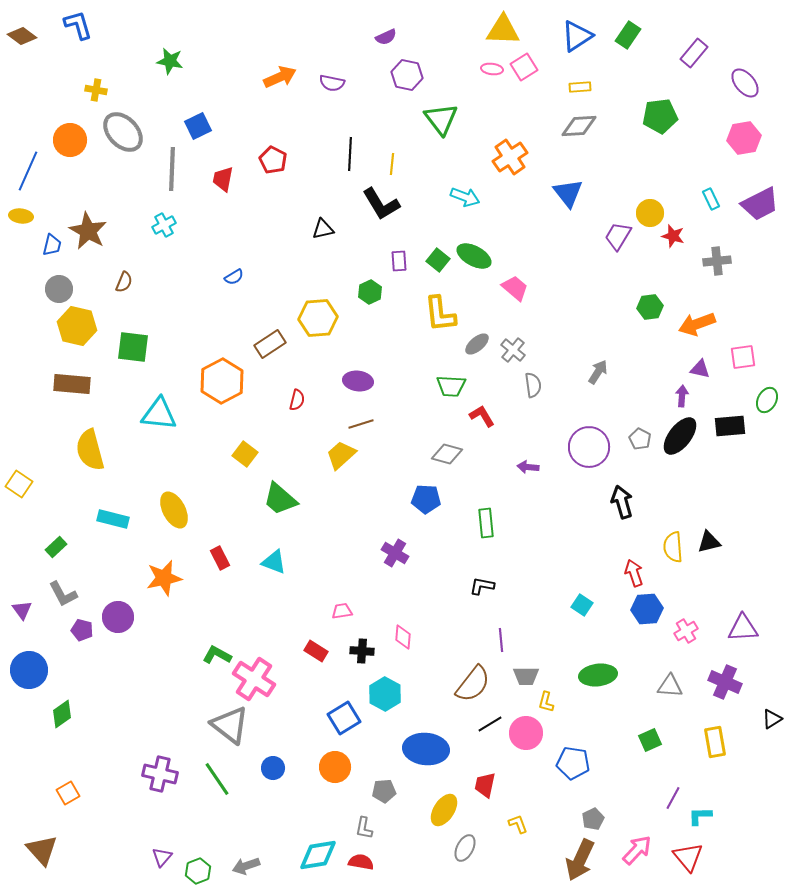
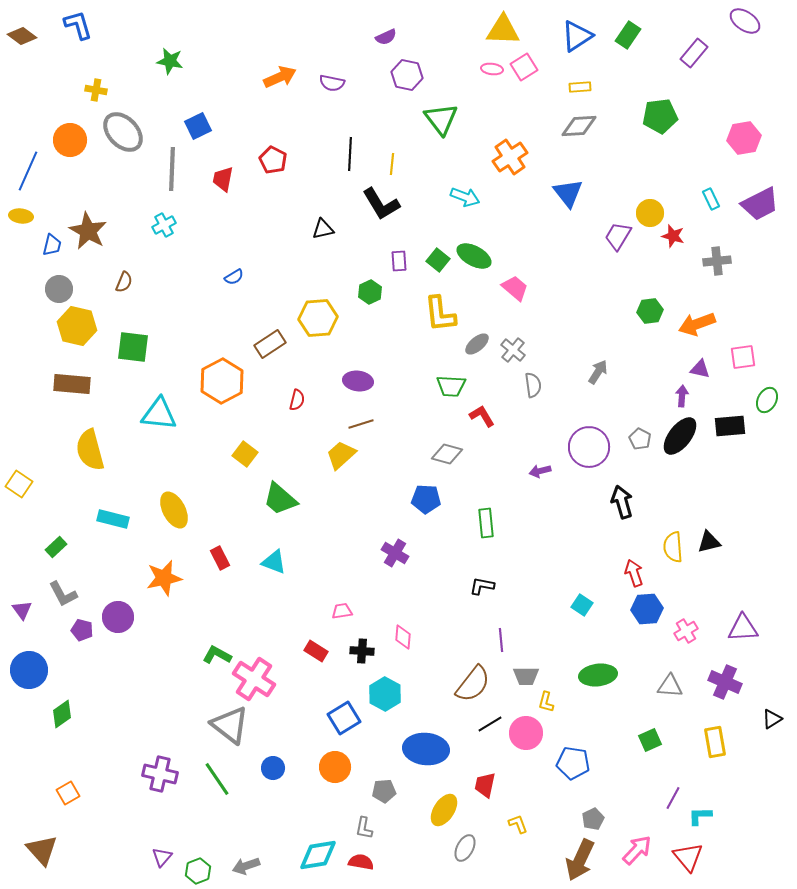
purple ellipse at (745, 83): moved 62 px up; rotated 16 degrees counterclockwise
green hexagon at (650, 307): moved 4 px down
purple arrow at (528, 467): moved 12 px right, 4 px down; rotated 20 degrees counterclockwise
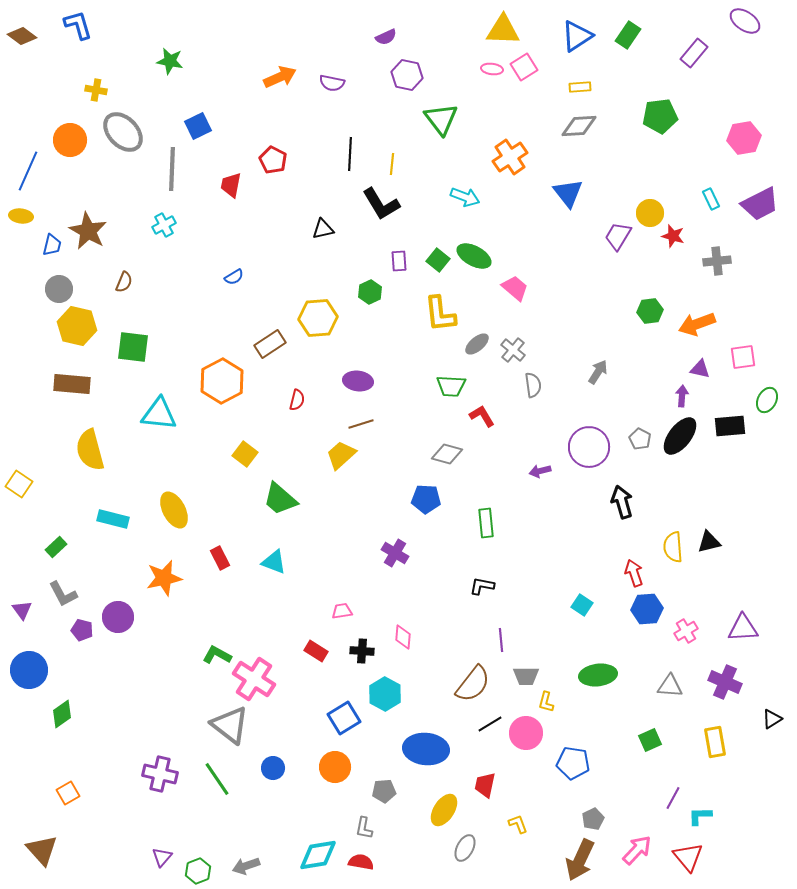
red trapezoid at (223, 179): moved 8 px right, 6 px down
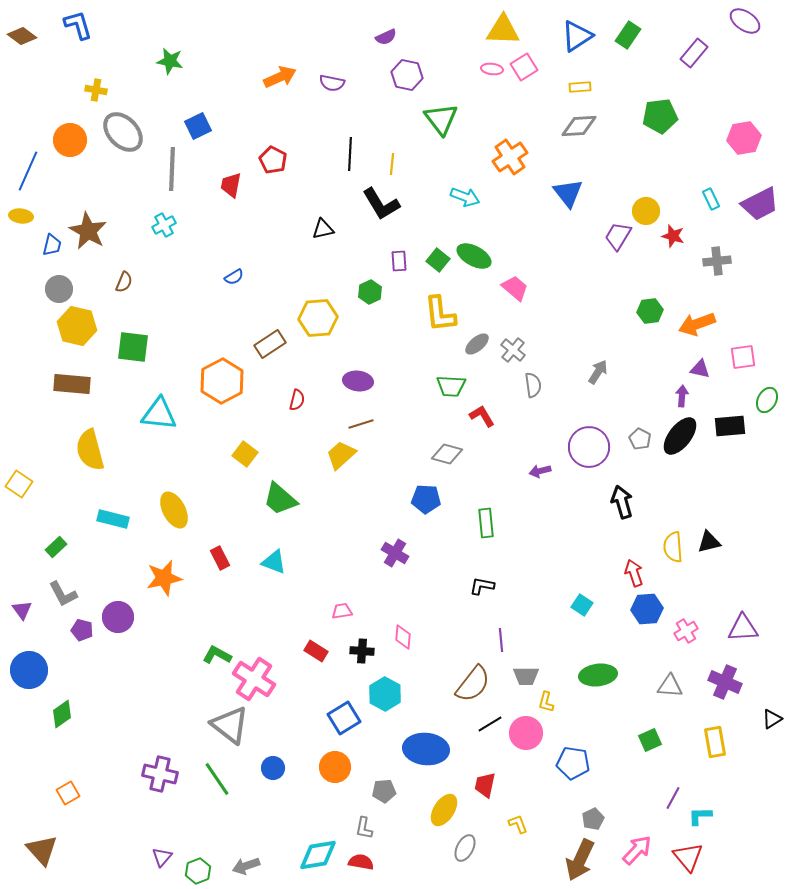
yellow circle at (650, 213): moved 4 px left, 2 px up
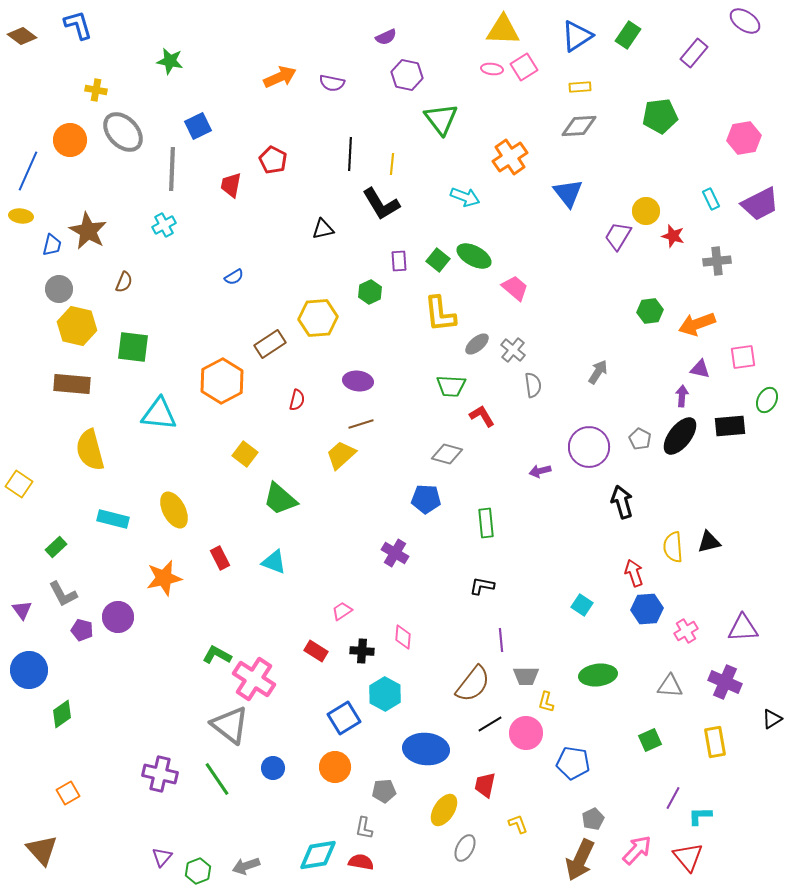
pink trapezoid at (342, 611): rotated 25 degrees counterclockwise
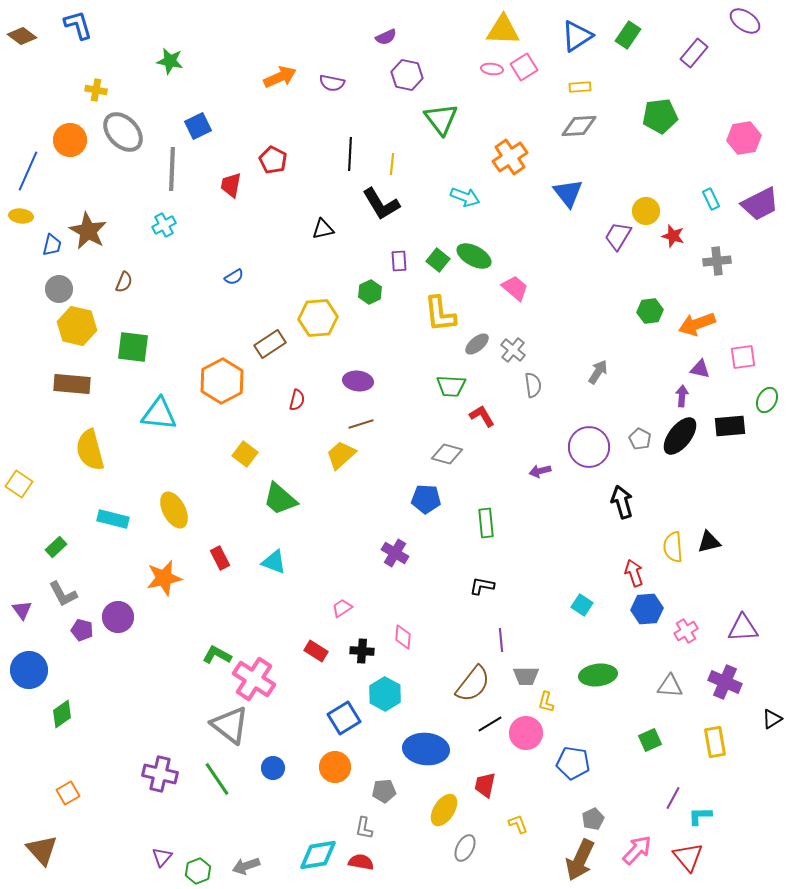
pink trapezoid at (342, 611): moved 3 px up
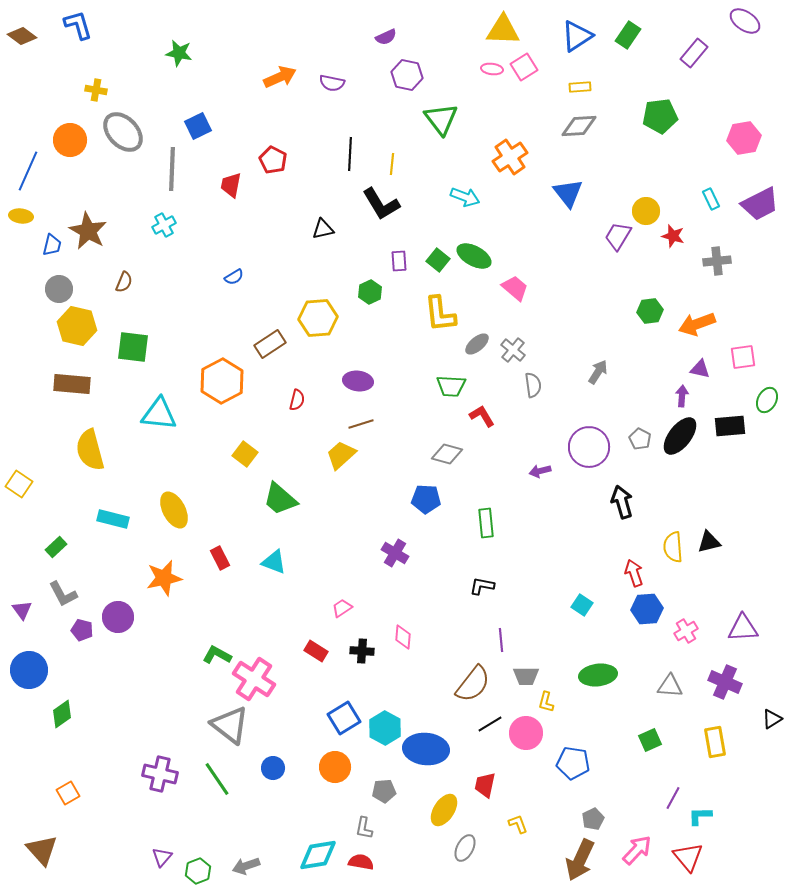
green star at (170, 61): moved 9 px right, 8 px up
cyan hexagon at (385, 694): moved 34 px down
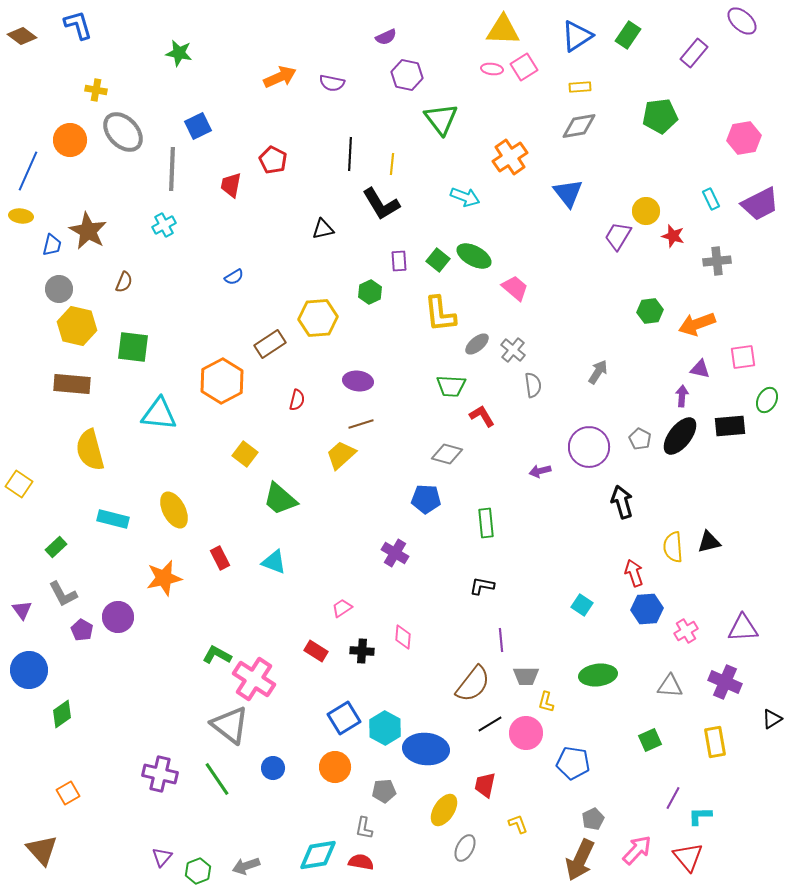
purple ellipse at (745, 21): moved 3 px left; rotated 8 degrees clockwise
gray diamond at (579, 126): rotated 6 degrees counterclockwise
purple pentagon at (82, 630): rotated 15 degrees clockwise
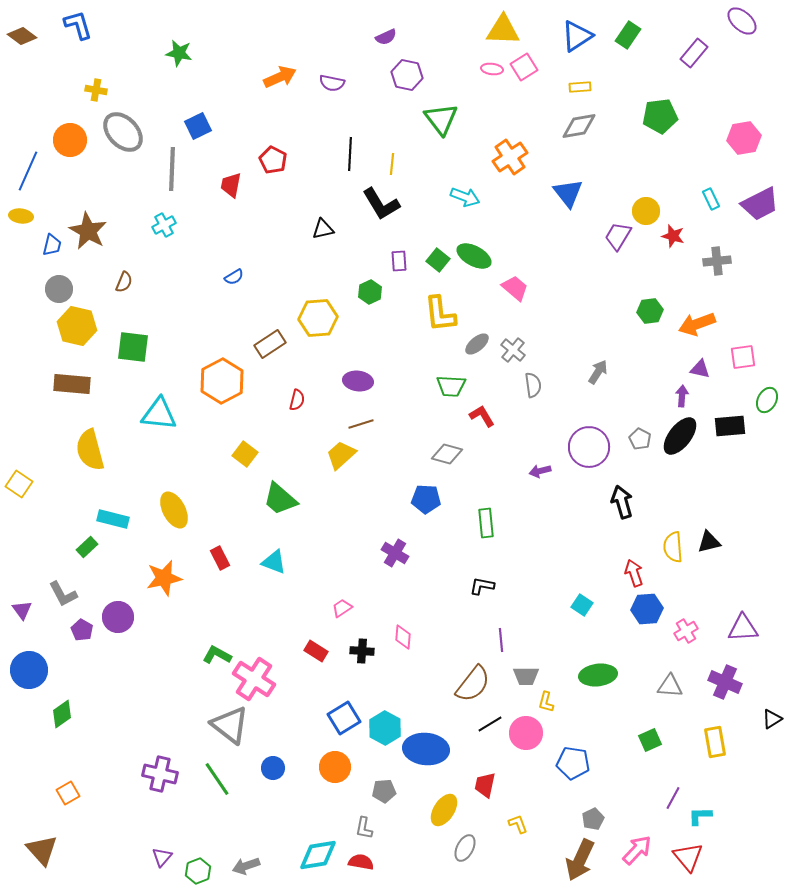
green rectangle at (56, 547): moved 31 px right
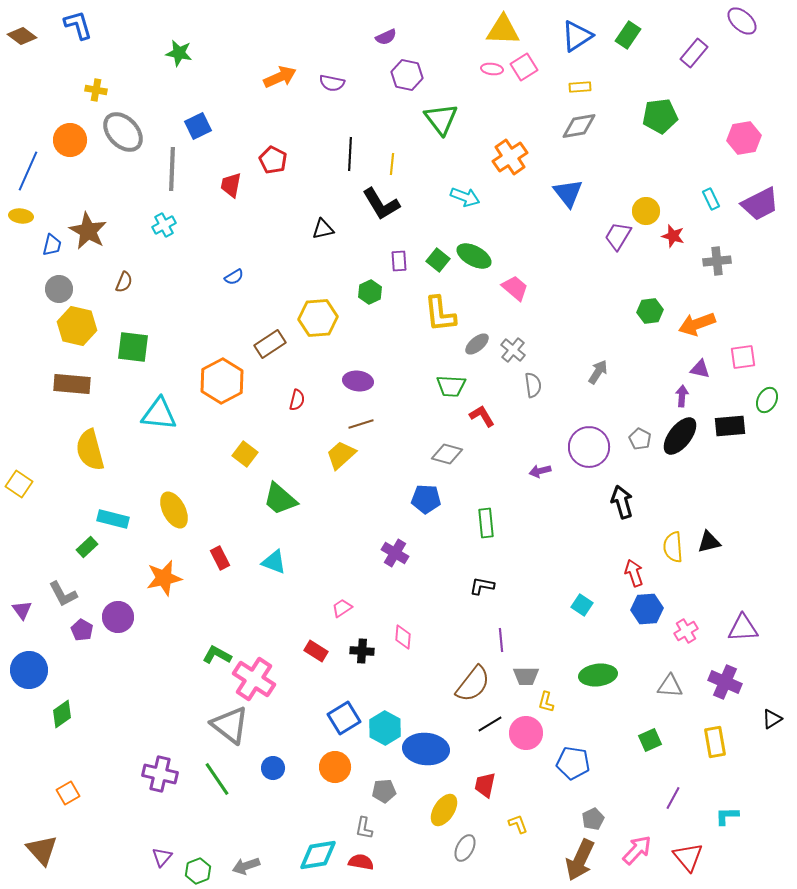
cyan L-shape at (700, 816): moved 27 px right
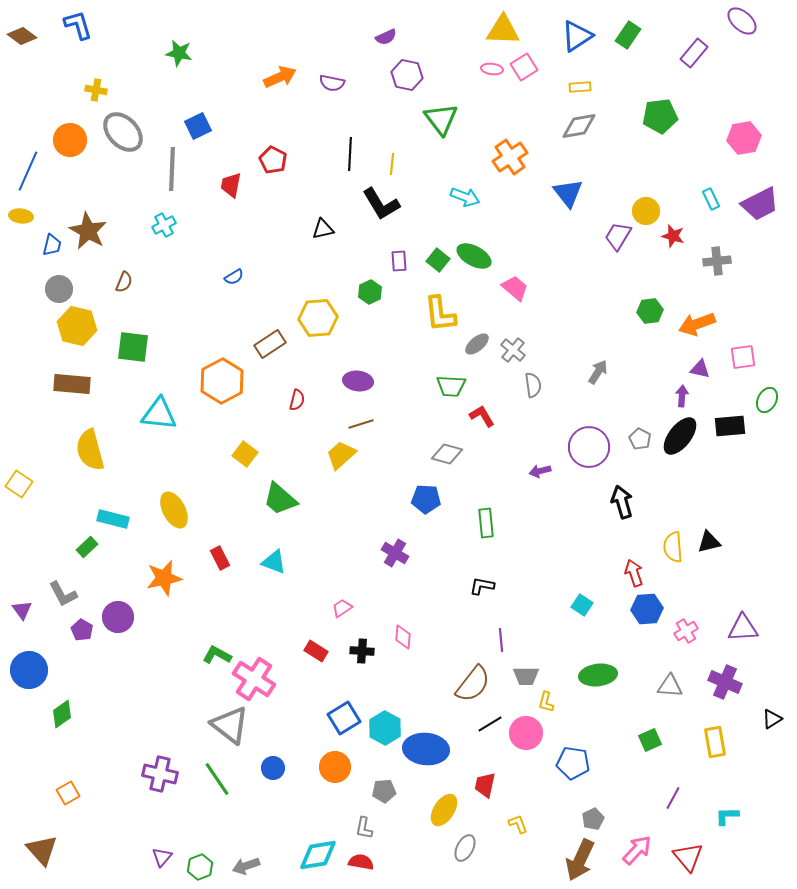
green hexagon at (198, 871): moved 2 px right, 4 px up
